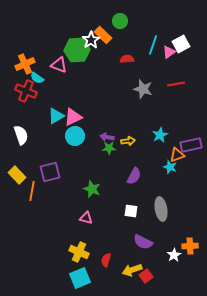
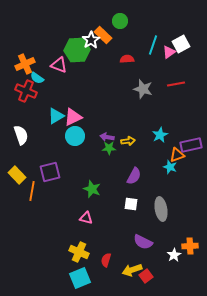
white square at (131, 211): moved 7 px up
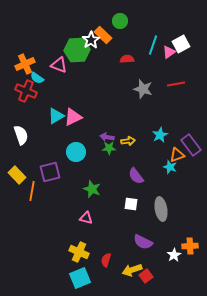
cyan circle at (75, 136): moved 1 px right, 16 px down
purple rectangle at (191, 145): rotated 65 degrees clockwise
purple semicircle at (134, 176): moved 2 px right; rotated 114 degrees clockwise
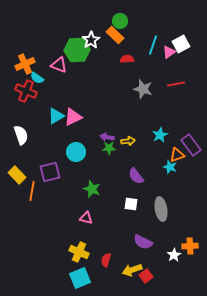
orange rectangle at (103, 35): moved 12 px right
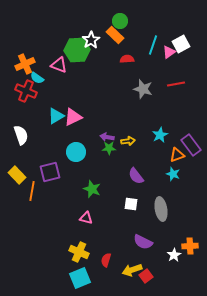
cyan star at (170, 167): moved 3 px right, 7 px down
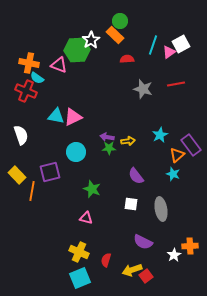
orange cross at (25, 64): moved 4 px right, 1 px up; rotated 36 degrees clockwise
cyan triangle at (56, 116): rotated 42 degrees clockwise
orange triangle at (177, 155): rotated 21 degrees counterclockwise
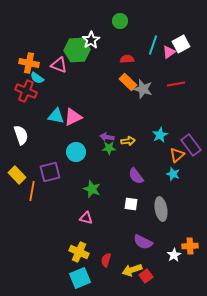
orange rectangle at (115, 35): moved 13 px right, 47 px down
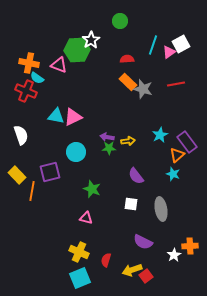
purple rectangle at (191, 145): moved 4 px left, 3 px up
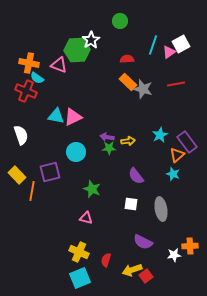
white star at (174, 255): rotated 24 degrees clockwise
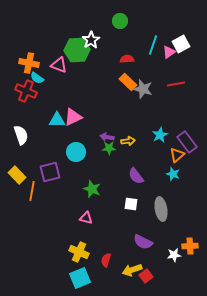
cyan triangle at (56, 116): moved 1 px right, 4 px down; rotated 12 degrees counterclockwise
